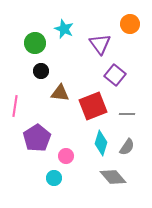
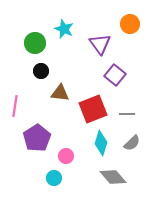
red square: moved 3 px down
gray semicircle: moved 5 px right, 4 px up; rotated 12 degrees clockwise
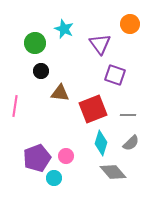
purple square: rotated 20 degrees counterclockwise
gray line: moved 1 px right, 1 px down
purple pentagon: moved 20 px down; rotated 12 degrees clockwise
gray semicircle: moved 1 px left
gray diamond: moved 5 px up
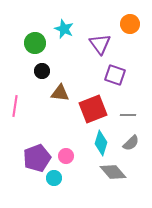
black circle: moved 1 px right
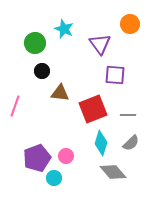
purple square: rotated 15 degrees counterclockwise
pink line: rotated 10 degrees clockwise
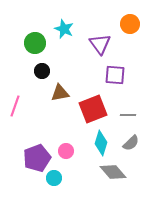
brown triangle: rotated 18 degrees counterclockwise
pink circle: moved 5 px up
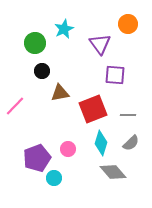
orange circle: moved 2 px left
cyan star: rotated 24 degrees clockwise
pink line: rotated 25 degrees clockwise
pink circle: moved 2 px right, 2 px up
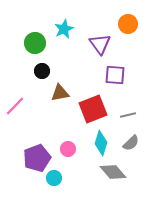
gray line: rotated 14 degrees counterclockwise
